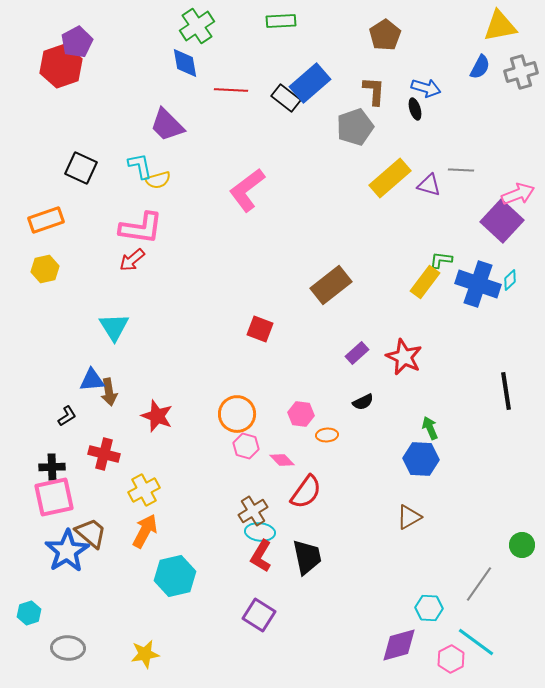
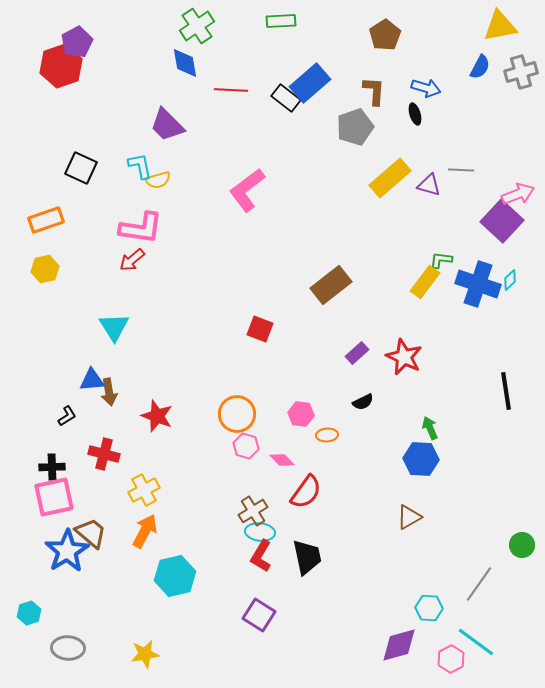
black ellipse at (415, 109): moved 5 px down
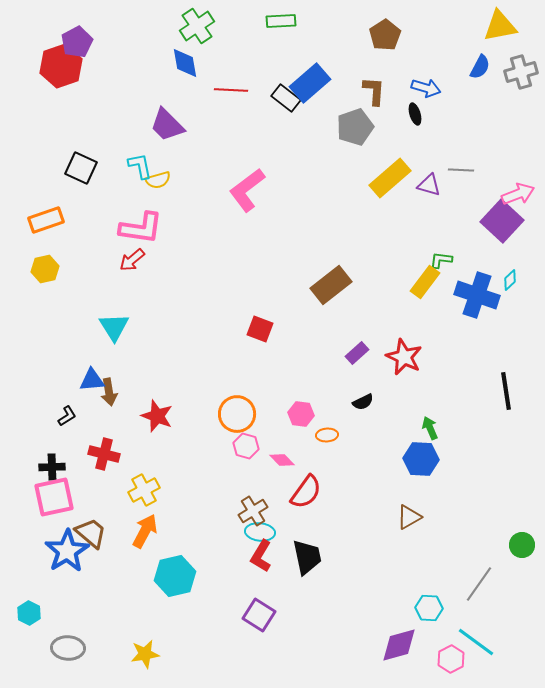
blue cross at (478, 284): moved 1 px left, 11 px down
cyan hexagon at (29, 613): rotated 15 degrees counterclockwise
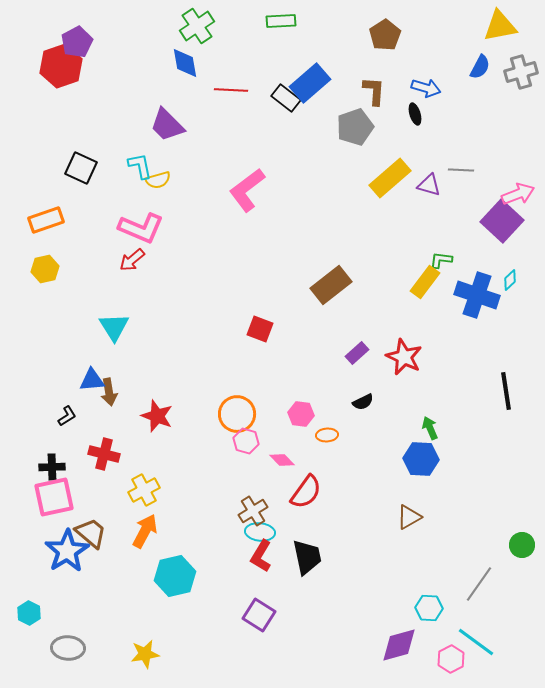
pink L-shape at (141, 228): rotated 15 degrees clockwise
pink hexagon at (246, 446): moved 5 px up
